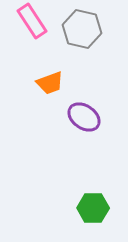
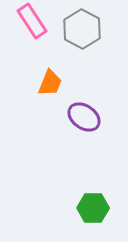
gray hexagon: rotated 15 degrees clockwise
orange trapezoid: rotated 48 degrees counterclockwise
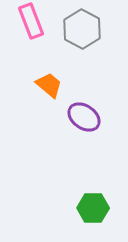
pink rectangle: moved 1 px left; rotated 12 degrees clockwise
orange trapezoid: moved 1 px left, 2 px down; rotated 72 degrees counterclockwise
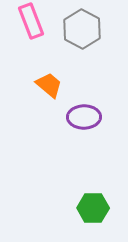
purple ellipse: rotated 36 degrees counterclockwise
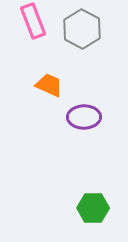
pink rectangle: moved 2 px right
orange trapezoid: rotated 16 degrees counterclockwise
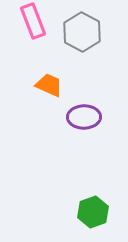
gray hexagon: moved 3 px down
green hexagon: moved 4 px down; rotated 20 degrees counterclockwise
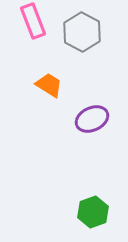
orange trapezoid: rotated 8 degrees clockwise
purple ellipse: moved 8 px right, 2 px down; rotated 24 degrees counterclockwise
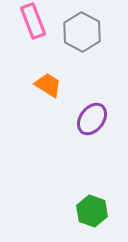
orange trapezoid: moved 1 px left
purple ellipse: rotated 28 degrees counterclockwise
green hexagon: moved 1 px left, 1 px up; rotated 20 degrees counterclockwise
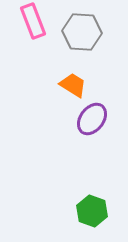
gray hexagon: rotated 24 degrees counterclockwise
orange trapezoid: moved 25 px right
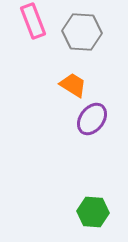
green hexagon: moved 1 px right, 1 px down; rotated 16 degrees counterclockwise
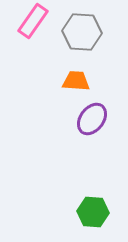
pink rectangle: rotated 56 degrees clockwise
orange trapezoid: moved 3 px right, 4 px up; rotated 28 degrees counterclockwise
